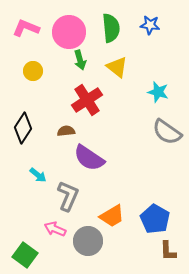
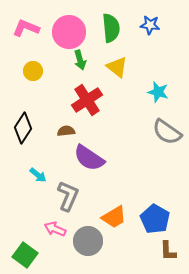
orange trapezoid: moved 2 px right, 1 px down
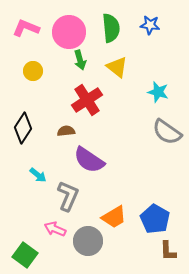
purple semicircle: moved 2 px down
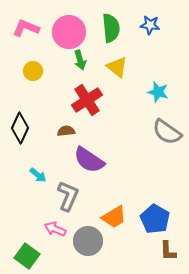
black diamond: moved 3 px left; rotated 8 degrees counterclockwise
green square: moved 2 px right, 1 px down
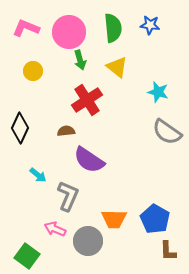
green semicircle: moved 2 px right
orange trapezoid: moved 2 px down; rotated 32 degrees clockwise
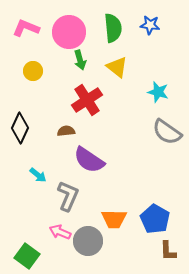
pink arrow: moved 5 px right, 3 px down
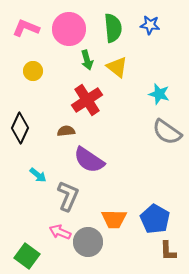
pink circle: moved 3 px up
green arrow: moved 7 px right
cyan star: moved 1 px right, 2 px down
gray circle: moved 1 px down
